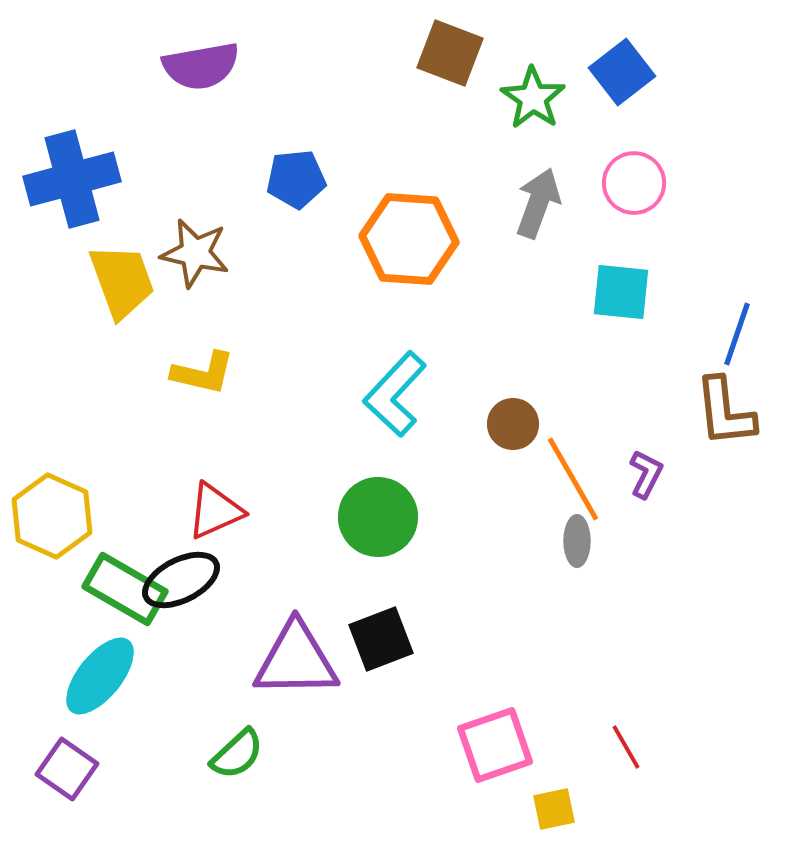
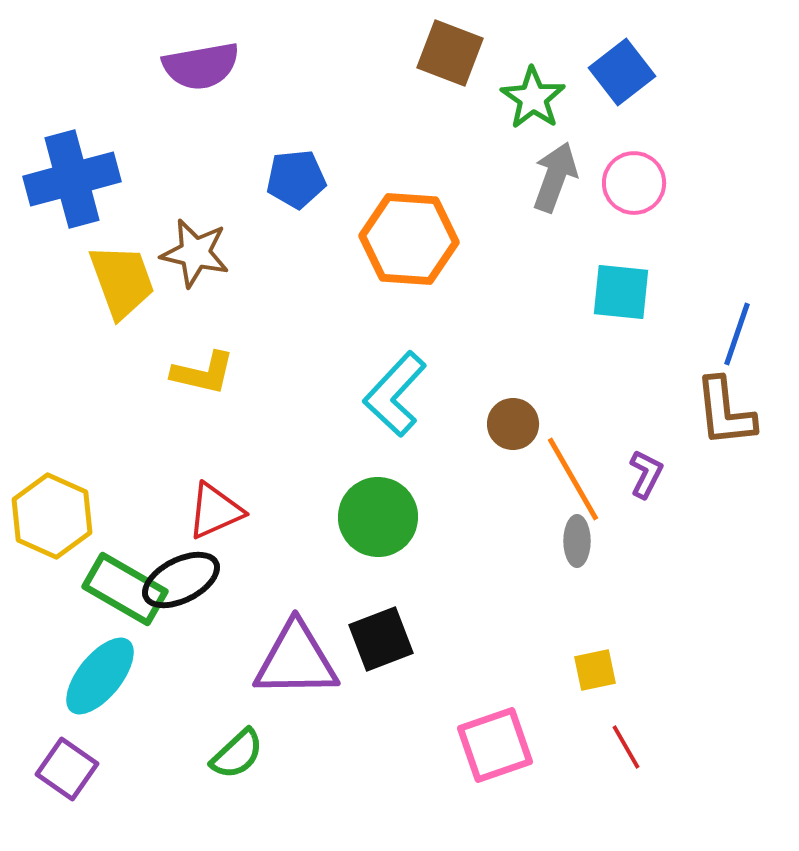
gray arrow: moved 17 px right, 26 px up
yellow square: moved 41 px right, 139 px up
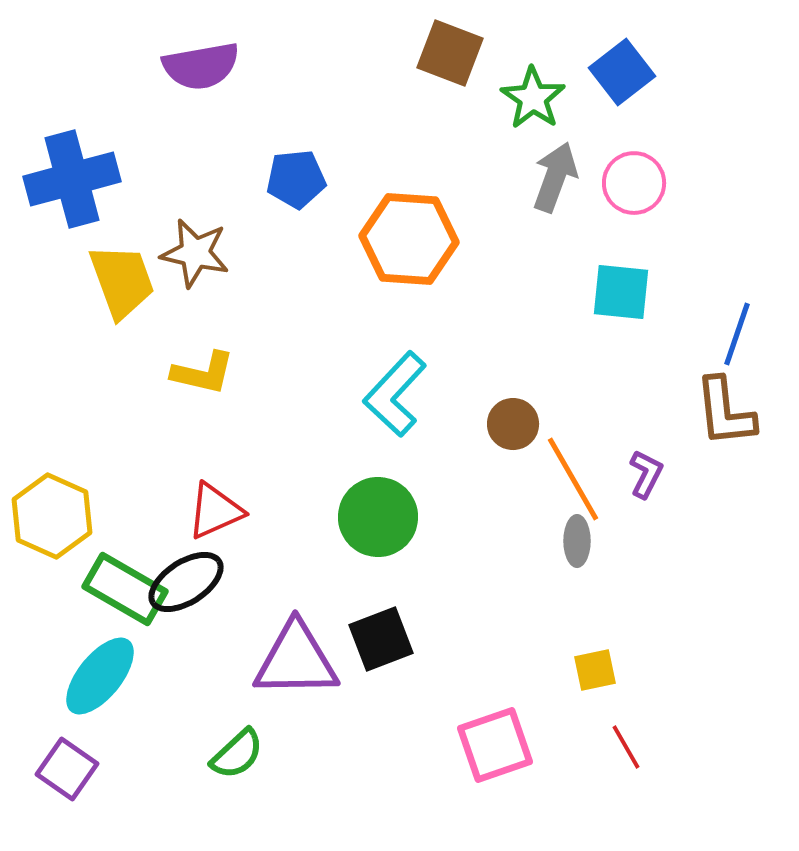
black ellipse: moved 5 px right, 2 px down; rotated 6 degrees counterclockwise
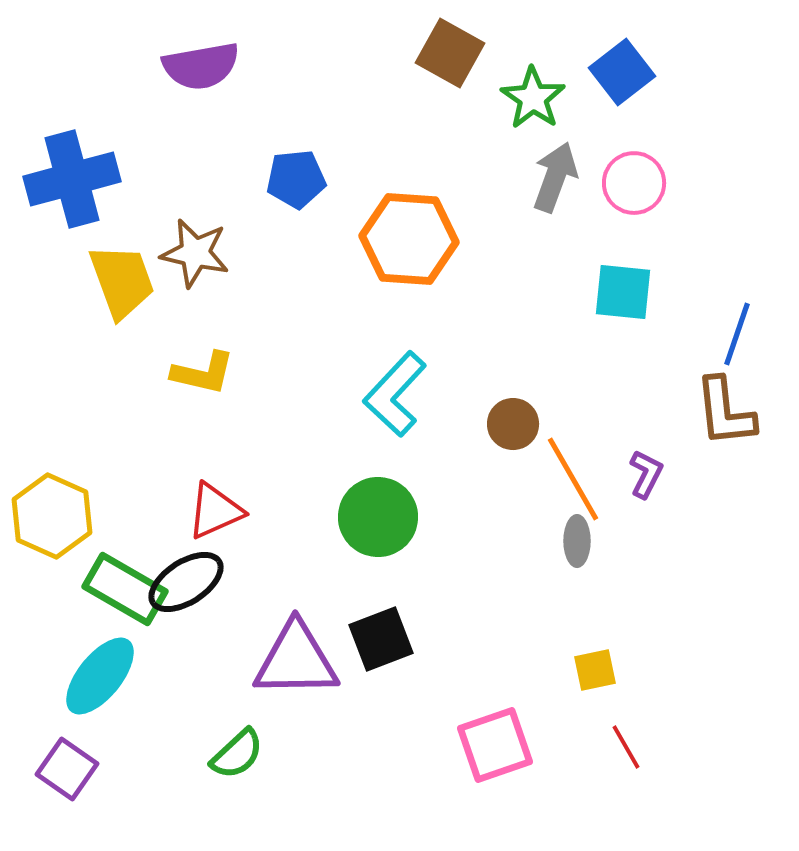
brown square: rotated 8 degrees clockwise
cyan square: moved 2 px right
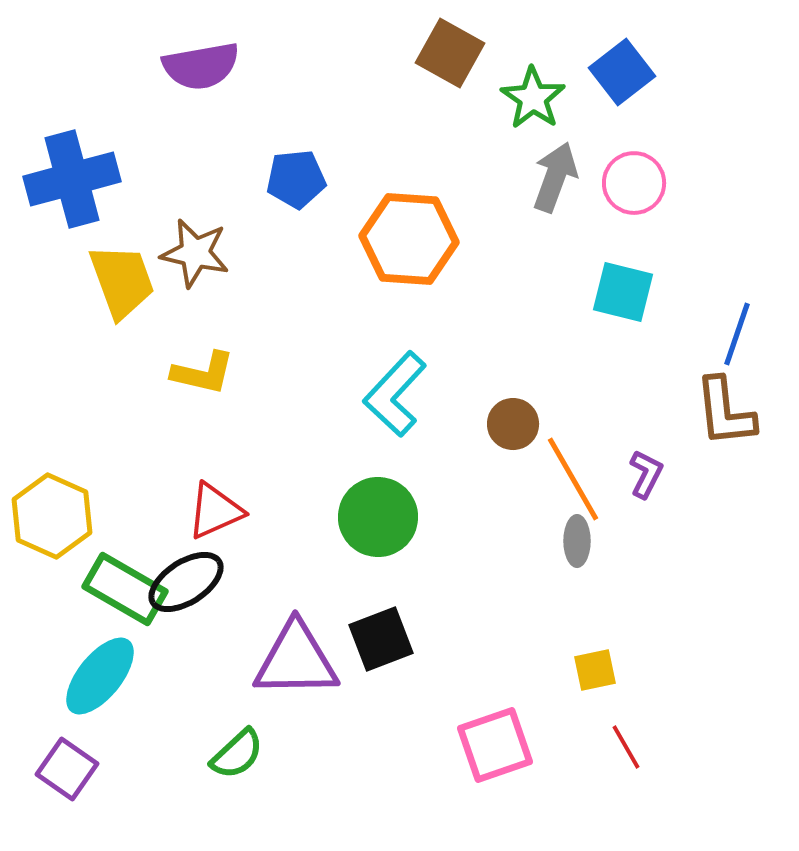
cyan square: rotated 8 degrees clockwise
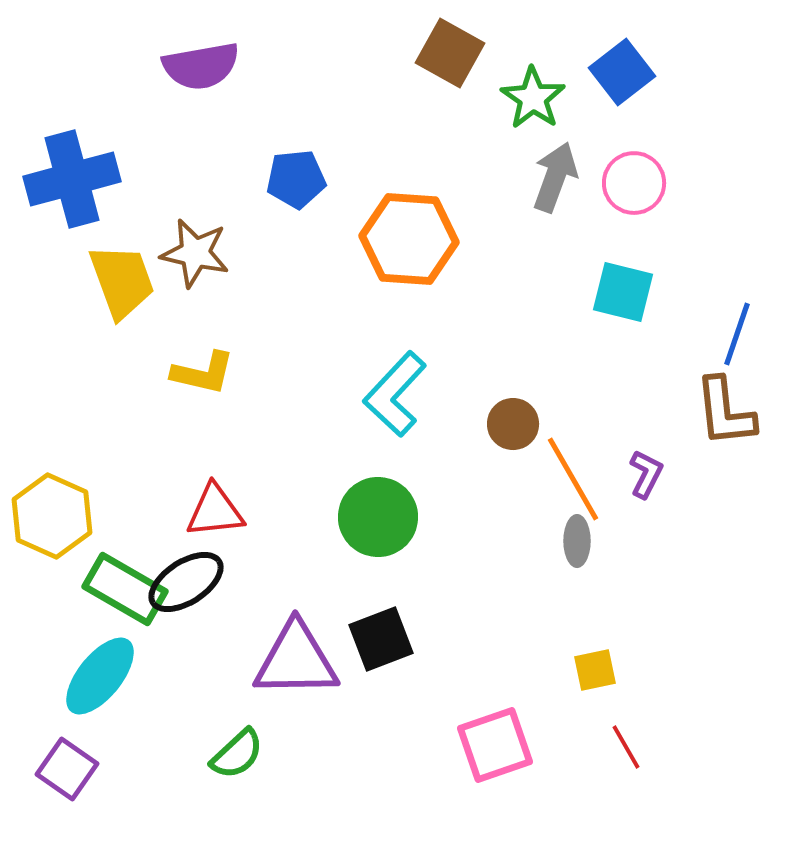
red triangle: rotated 18 degrees clockwise
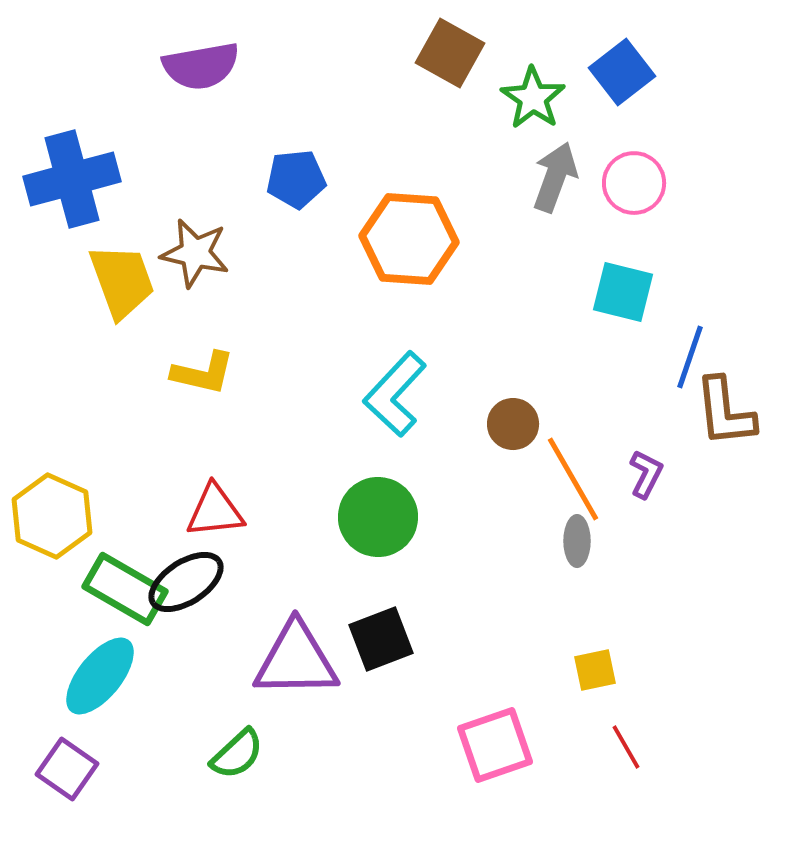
blue line: moved 47 px left, 23 px down
